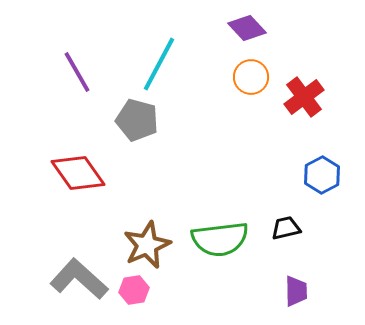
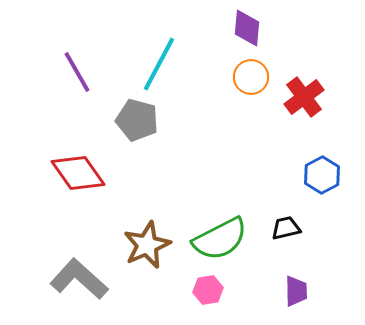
purple diamond: rotated 48 degrees clockwise
green semicircle: rotated 20 degrees counterclockwise
pink hexagon: moved 74 px right
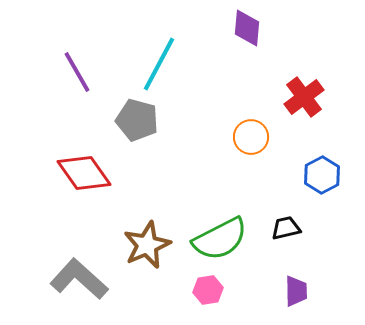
orange circle: moved 60 px down
red diamond: moved 6 px right
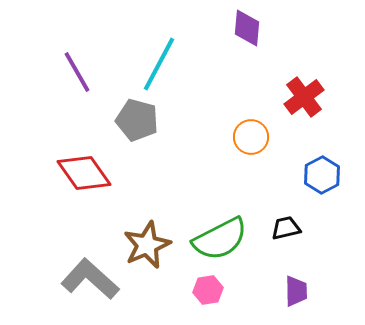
gray L-shape: moved 11 px right
